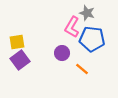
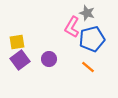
blue pentagon: rotated 20 degrees counterclockwise
purple circle: moved 13 px left, 6 px down
orange line: moved 6 px right, 2 px up
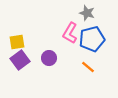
pink L-shape: moved 2 px left, 6 px down
purple circle: moved 1 px up
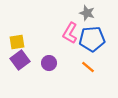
blue pentagon: rotated 10 degrees clockwise
purple circle: moved 5 px down
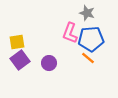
pink L-shape: rotated 10 degrees counterclockwise
blue pentagon: moved 1 px left
orange line: moved 9 px up
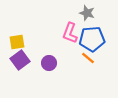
blue pentagon: moved 1 px right
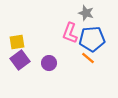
gray star: moved 1 px left
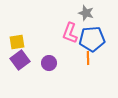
orange line: rotated 48 degrees clockwise
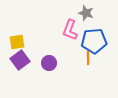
pink L-shape: moved 3 px up
blue pentagon: moved 2 px right, 2 px down
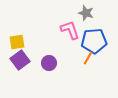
pink L-shape: rotated 140 degrees clockwise
orange line: rotated 32 degrees clockwise
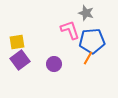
blue pentagon: moved 2 px left
purple circle: moved 5 px right, 1 px down
